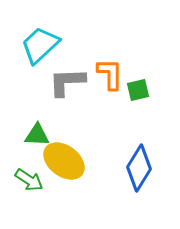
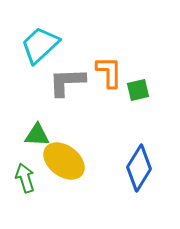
orange L-shape: moved 1 px left, 2 px up
green arrow: moved 4 px left, 2 px up; rotated 140 degrees counterclockwise
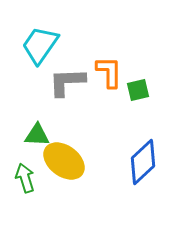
cyan trapezoid: rotated 12 degrees counterclockwise
blue diamond: moved 4 px right, 6 px up; rotated 15 degrees clockwise
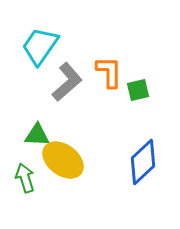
cyan trapezoid: moved 1 px down
gray L-shape: rotated 141 degrees clockwise
yellow ellipse: moved 1 px left, 1 px up
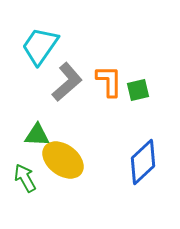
orange L-shape: moved 9 px down
green arrow: rotated 12 degrees counterclockwise
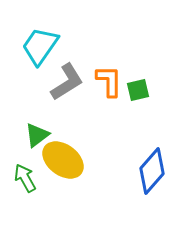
gray L-shape: rotated 9 degrees clockwise
green triangle: rotated 40 degrees counterclockwise
blue diamond: moved 9 px right, 9 px down; rotated 6 degrees counterclockwise
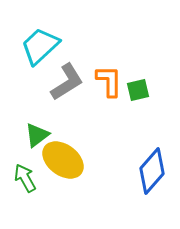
cyan trapezoid: rotated 12 degrees clockwise
